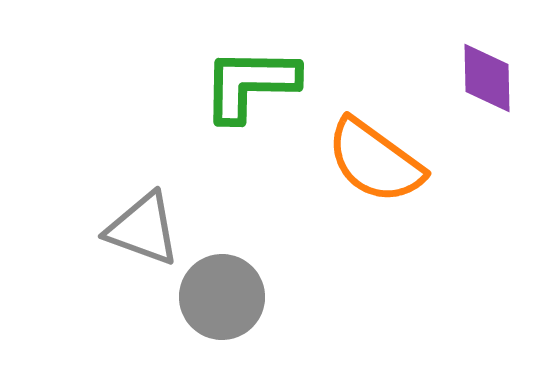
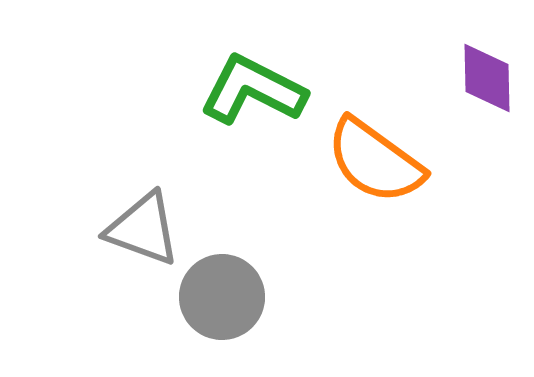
green L-shape: moved 3 px right, 6 px down; rotated 26 degrees clockwise
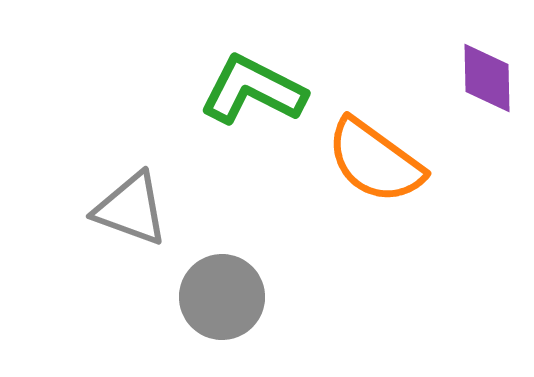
gray triangle: moved 12 px left, 20 px up
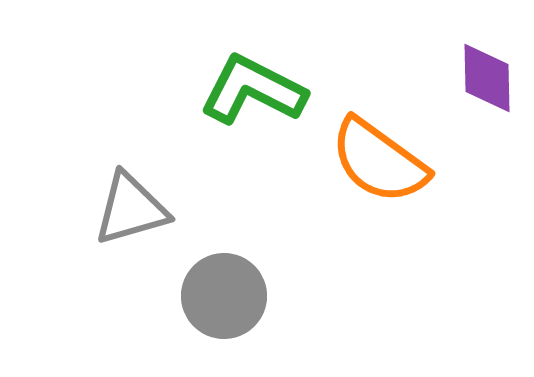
orange semicircle: moved 4 px right
gray triangle: rotated 36 degrees counterclockwise
gray circle: moved 2 px right, 1 px up
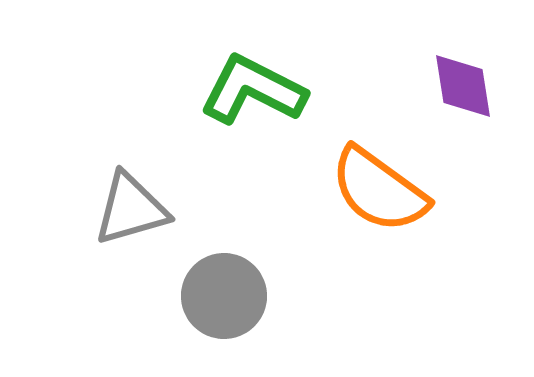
purple diamond: moved 24 px left, 8 px down; rotated 8 degrees counterclockwise
orange semicircle: moved 29 px down
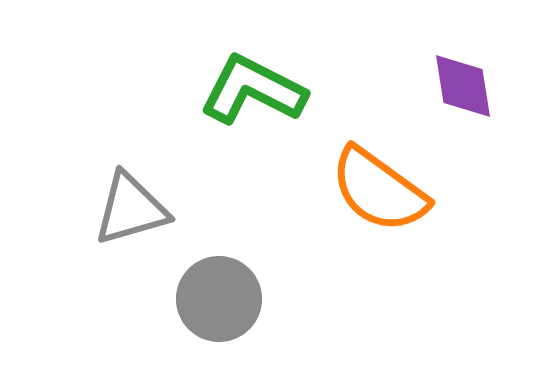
gray circle: moved 5 px left, 3 px down
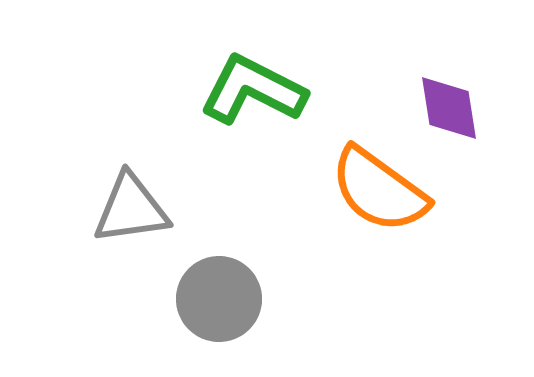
purple diamond: moved 14 px left, 22 px down
gray triangle: rotated 8 degrees clockwise
